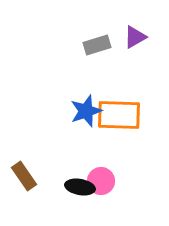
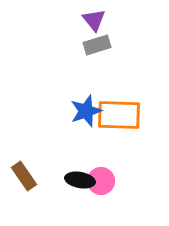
purple triangle: moved 41 px left, 17 px up; rotated 40 degrees counterclockwise
black ellipse: moved 7 px up
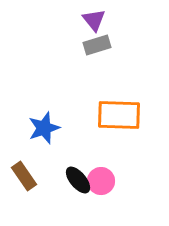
blue star: moved 42 px left, 17 px down
black ellipse: moved 2 px left; rotated 40 degrees clockwise
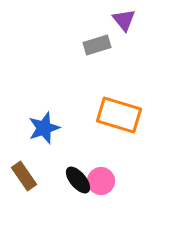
purple triangle: moved 30 px right
orange rectangle: rotated 15 degrees clockwise
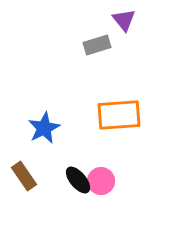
orange rectangle: rotated 21 degrees counterclockwise
blue star: rotated 8 degrees counterclockwise
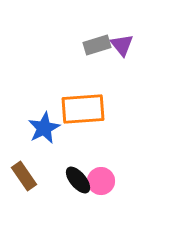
purple triangle: moved 2 px left, 25 px down
orange rectangle: moved 36 px left, 6 px up
